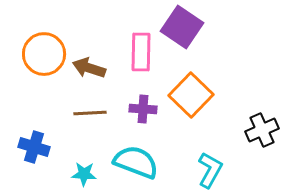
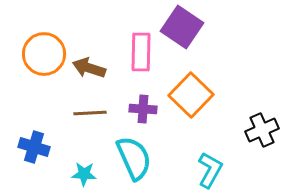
cyan semicircle: moved 2 px left, 4 px up; rotated 45 degrees clockwise
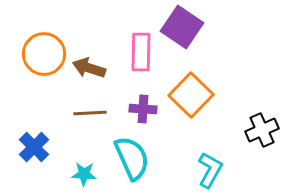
blue cross: rotated 28 degrees clockwise
cyan semicircle: moved 2 px left
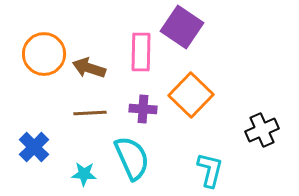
cyan L-shape: rotated 15 degrees counterclockwise
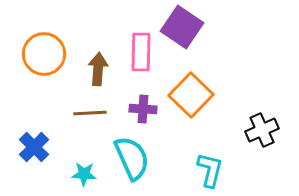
brown arrow: moved 9 px right, 1 px down; rotated 76 degrees clockwise
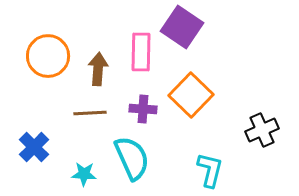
orange circle: moved 4 px right, 2 px down
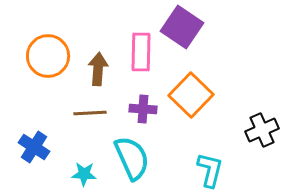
blue cross: rotated 12 degrees counterclockwise
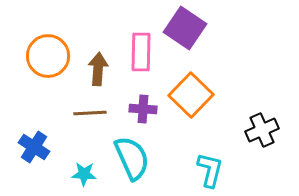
purple square: moved 3 px right, 1 px down
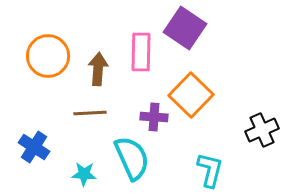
purple cross: moved 11 px right, 8 px down
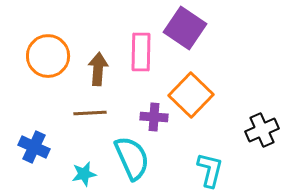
blue cross: rotated 8 degrees counterclockwise
cyan star: rotated 15 degrees counterclockwise
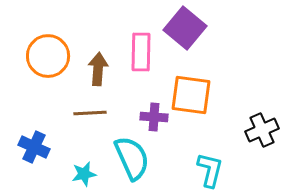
purple square: rotated 6 degrees clockwise
orange square: rotated 36 degrees counterclockwise
